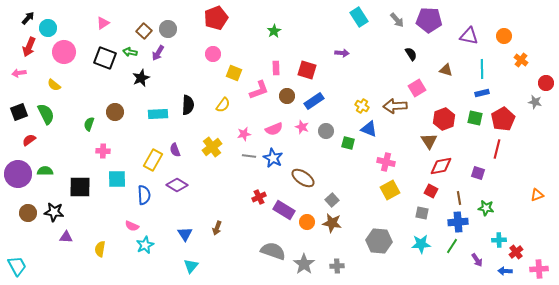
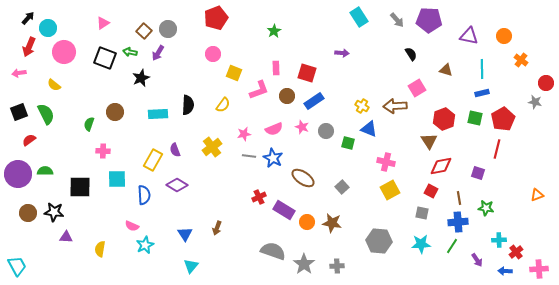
red square at (307, 70): moved 3 px down
gray square at (332, 200): moved 10 px right, 13 px up
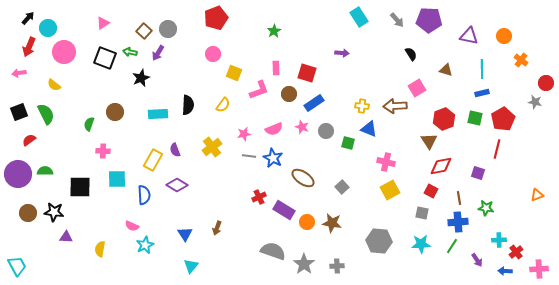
brown circle at (287, 96): moved 2 px right, 2 px up
blue rectangle at (314, 101): moved 2 px down
yellow cross at (362, 106): rotated 24 degrees counterclockwise
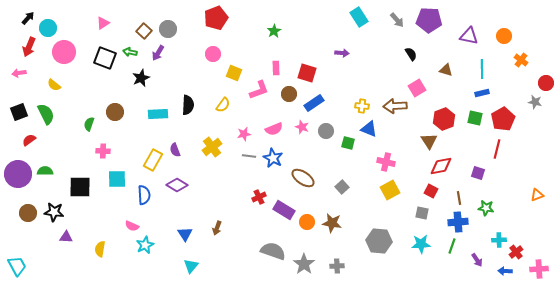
green line at (452, 246): rotated 14 degrees counterclockwise
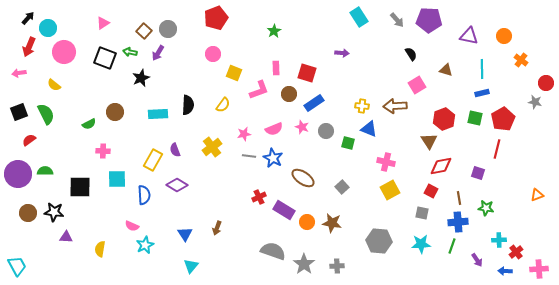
pink square at (417, 88): moved 3 px up
green semicircle at (89, 124): rotated 136 degrees counterclockwise
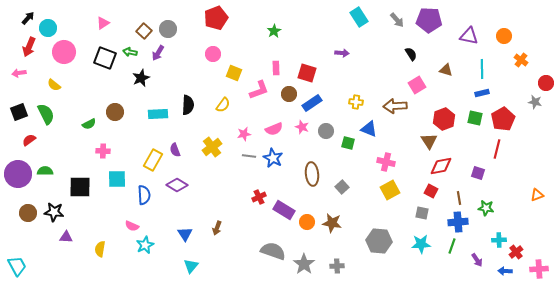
blue rectangle at (314, 103): moved 2 px left
yellow cross at (362, 106): moved 6 px left, 4 px up
brown ellipse at (303, 178): moved 9 px right, 4 px up; rotated 50 degrees clockwise
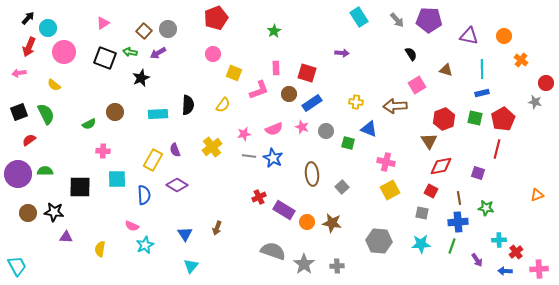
purple arrow at (158, 53): rotated 28 degrees clockwise
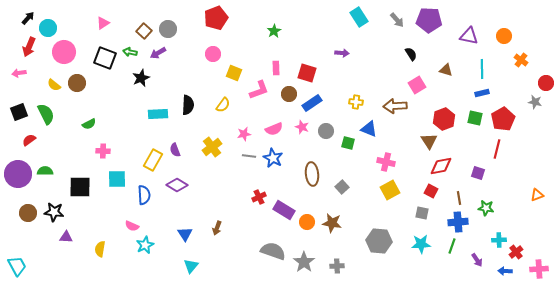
brown circle at (115, 112): moved 38 px left, 29 px up
gray star at (304, 264): moved 2 px up
